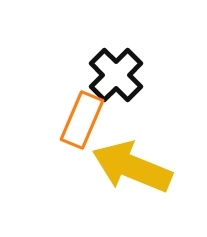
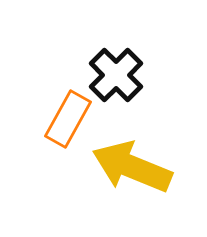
orange rectangle: moved 14 px left, 1 px up; rotated 6 degrees clockwise
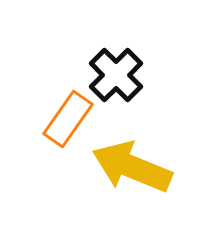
orange rectangle: rotated 6 degrees clockwise
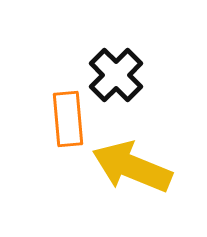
orange rectangle: rotated 40 degrees counterclockwise
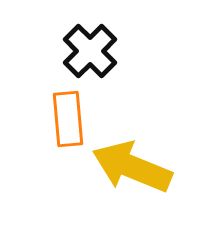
black cross: moved 26 px left, 24 px up
